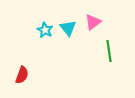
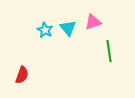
pink triangle: rotated 18 degrees clockwise
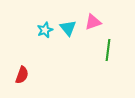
cyan star: rotated 21 degrees clockwise
green line: moved 1 px left, 1 px up; rotated 15 degrees clockwise
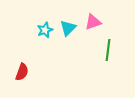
cyan triangle: rotated 24 degrees clockwise
red semicircle: moved 3 px up
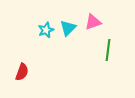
cyan star: moved 1 px right
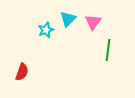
pink triangle: rotated 36 degrees counterclockwise
cyan triangle: moved 9 px up
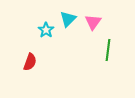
cyan star: rotated 14 degrees counterclockwise
red semicircle: moved 8 px right, 10 px up
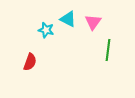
cyan triangle: rotated 48 degrees counterclockwise
cyan star: rotated 21 degrees counterclockwise
